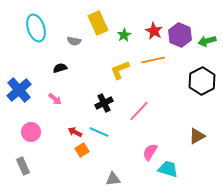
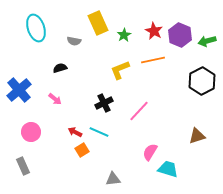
brown triangle: rotated 12 degrees clockwise
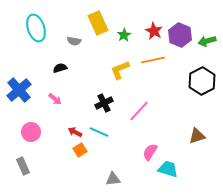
orange square: moved 2 px left
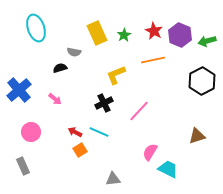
yellow rectangle: moved 1 px left, 10 px down
gray semicircle: moved 11 px down
yellow L-shape: moved 4 px left, 5 px down
cyan trapezoid: rotated 10 degrees clockwise
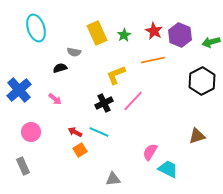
green arrow: moved 4 px right, 1 px down
pink line: moved 6 px left, 10 px up
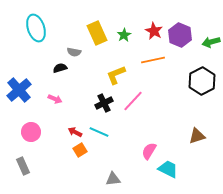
pink arrow: rotated 16 degrees counterclockwise
pink semicircle: moved 1 px left, 1 px up
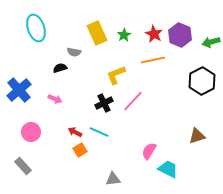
red star: moved 3 px down
gray rectangle: rotated 18 degrees counterclockwise
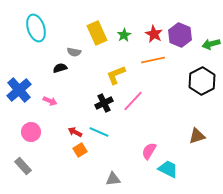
green arrow: moved 2 px down
pink arrow: moved 5 px left, 2 px down
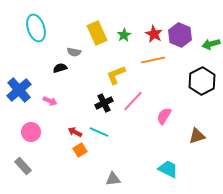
pink semicircle: moved 15 px right, 35 px up
